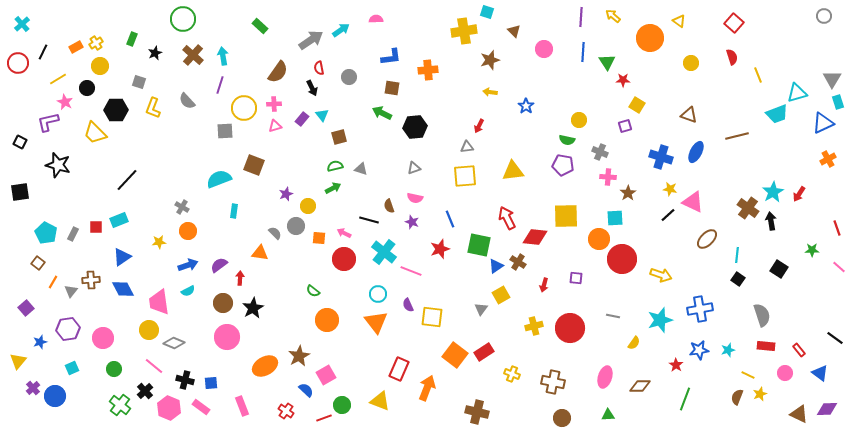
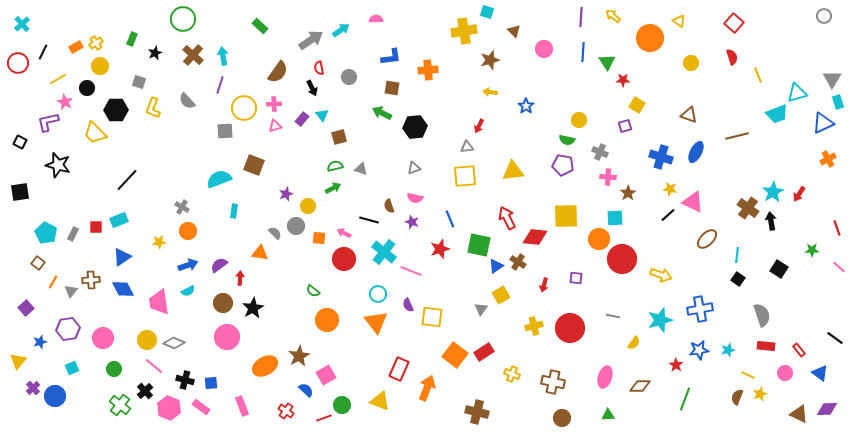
yellow circle at (149, 330): moved 2 px left, 10 px down
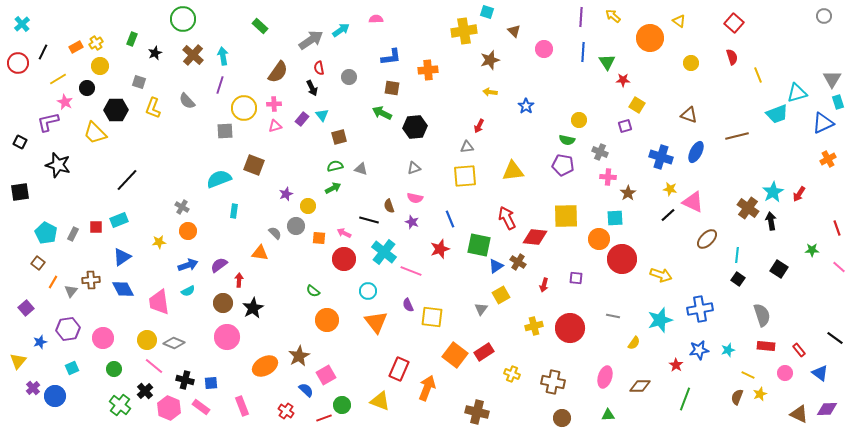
red arrow at (240, 278): moved 1 px left, 2 px down
cyan circle at (378, 294): moved 10 px left, 3 px up
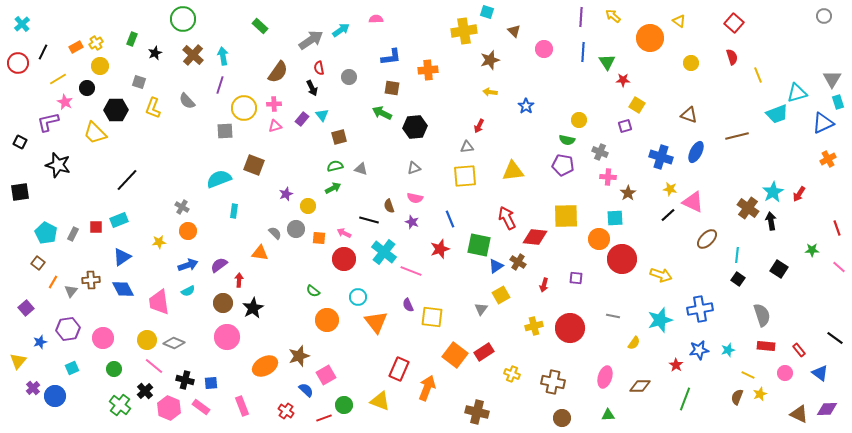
gray circle at (296, 226): moved 3 px down
cyan circle at (368, 291): moved 10 px left, 6 px down
brown star at (299, 356): rotated 10 degrees clockwise
green circle at (342, 405): moved 2 px right
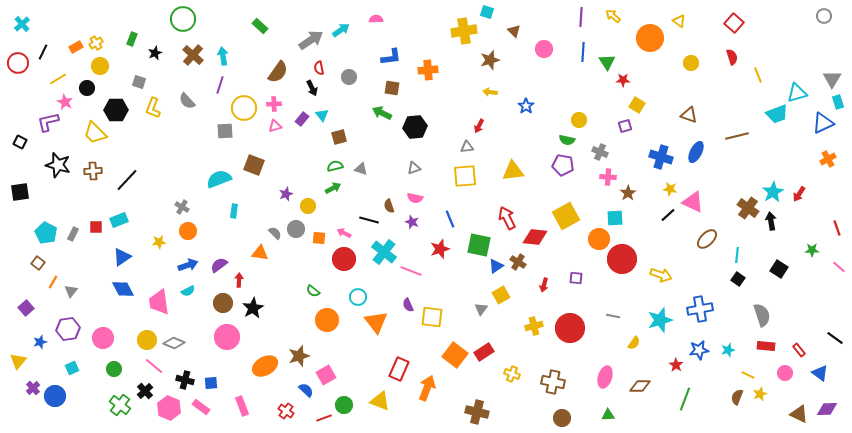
yellow square at (566, 216): rotated 28 degrees counterclockwise
brown cross at (91, 280): moved 2 px right, 109 px up
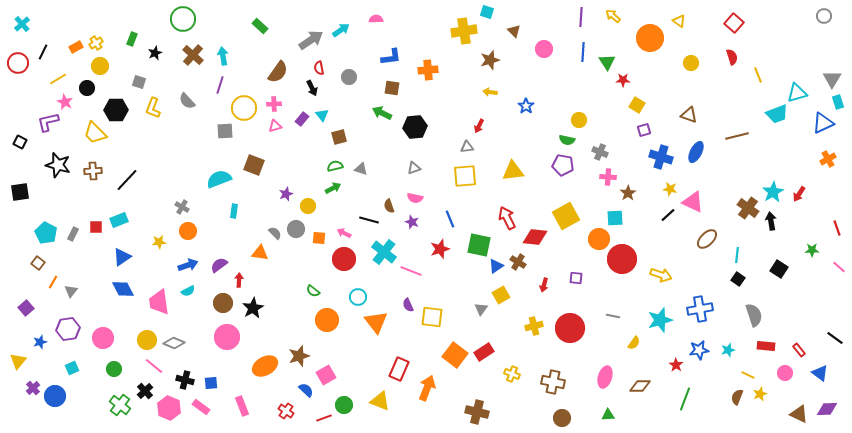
purple square at (625, 126): moved 19 px right, 4 px down
gray semicircle at (762, 315): moved 8 px left
